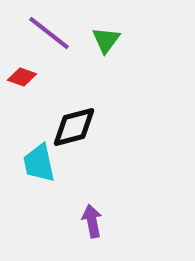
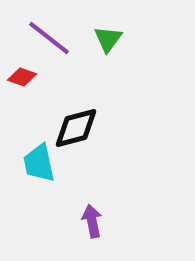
purple line: moved 5 px down
green triangle: moved 2 px right, 1 px up
black diamond: moved 2 px right, 1 px down
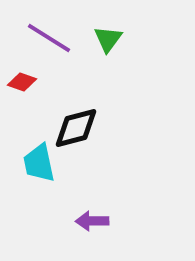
purple line: rotated 6 degrees counterclockwise
red diamond: moved 5 px down
purple arrow: rotated 80 degrees counterclockwise
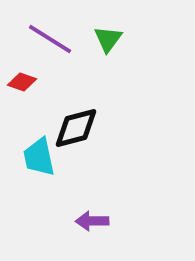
purple line: moved 1 px right, 1 px down
cyan trapezoid: moved 6 px up
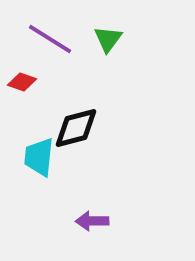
cyan trapezoid: rotated 18 degrees clockwise
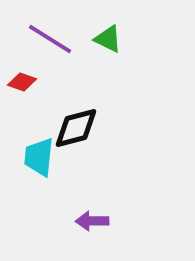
green triangle: rotated 40 degrees counterclockwise
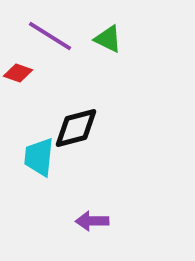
purple line: moved 3 px up
red diamond: moved 4 px left, 9 px up
